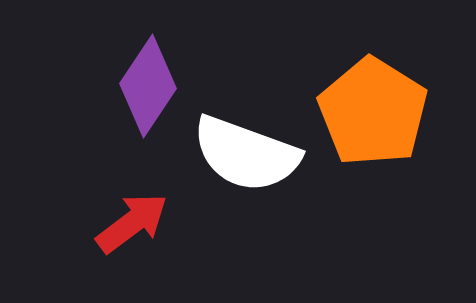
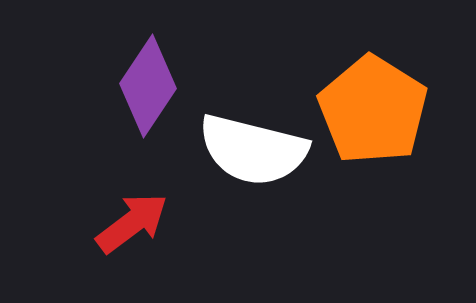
orange pentagon: moved 2 px up
white semicircle: moved 7 px right, 4 px up; rotated 6 degrees counterclockwise
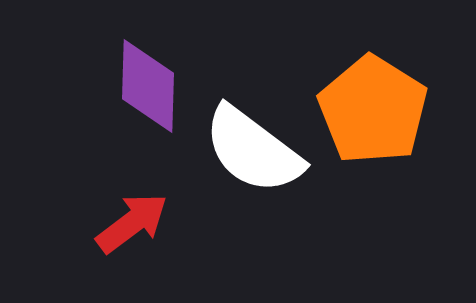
purple diamond: rotated 32 degrees counterclockwise
white semicircle: rotated 23 degrees clockwise
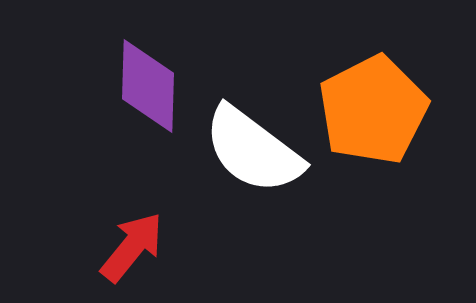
orange pentagon: rotated 13 degrees clockwise
red arrow: moved 24 px down; rotated 14 degrees counterclockwise
